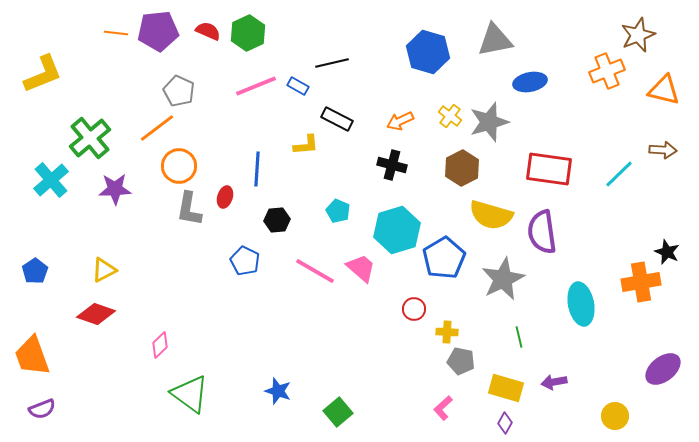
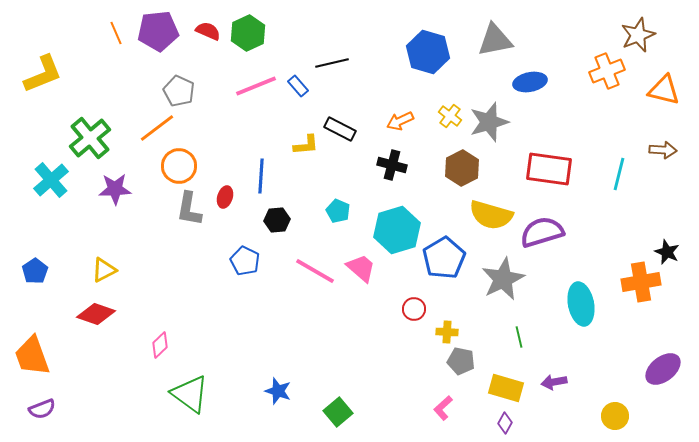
orange line at (116, 33): rotated 60 degrees clockwise
blue rectangle at (298, 86): rotated 20 degrees clockwise
black rectangle at (337, 119): moved 3 px right, 10 px down
blue line at (257, 169): moved 4 px right, 7 px down
cyan line at (619, 174): rotated 32 degrees counterclockwise
purple semicircle at (542, 232): rotated 81 degrees clockwise
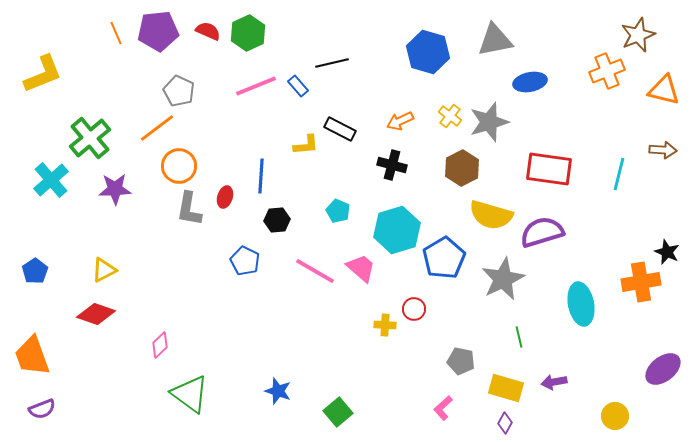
yellow cross at (447, 332): moved 62 px left, 7 px up
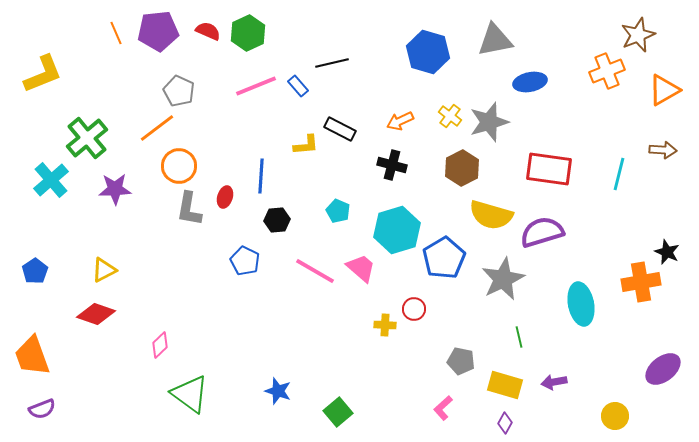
orange triangle at (664, 90): rotated 44 degrees counterclockwise
green cross at (90, 138): moved 3 px left
yellow rectangle at (506, 388): moved 1 px left, 3 px up
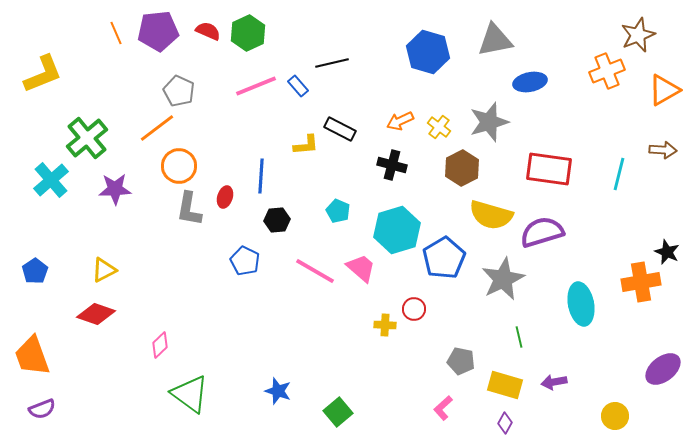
yellow cross at (450, 116): moved 11 px left, 11 px down
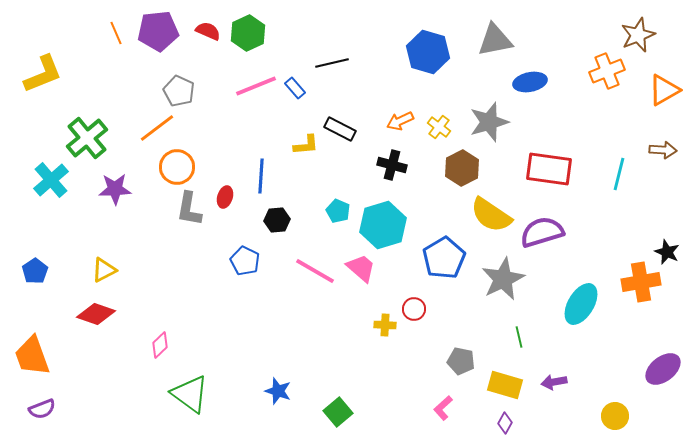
blue rectangle at (298, 86): moved 3 px left, 2 px down
orange circle at (179, 166): moved 2 px left, 1 px down
yellow semicircle at (491, 215): rotated 18 degrees clockwise
cyan hexagon at (397, 230): moved 14 px left, 5 px up
cyan ellipse at (581, 304): rotated 42 degrees clockwise
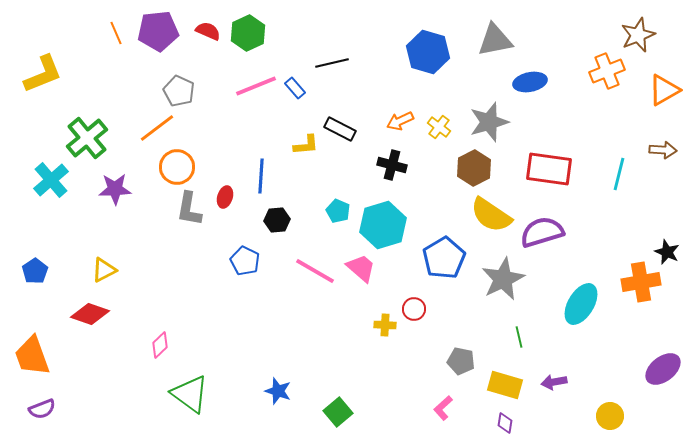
brown hexagon at (462, 168): moved 12 px right
red diamond at (96, 314): moved 6 px left
yellow circle at (615, 416): moved 5 px left
purple diamond at (505, 423): rotated 20 degrees counterclockwise
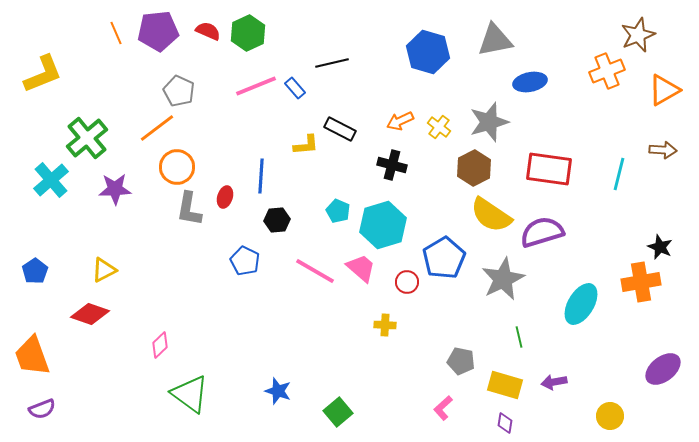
black star at (667, 252): moved 7 px left, 5 px up
red circle at (414, 309): moved 7 px left, 27 px up
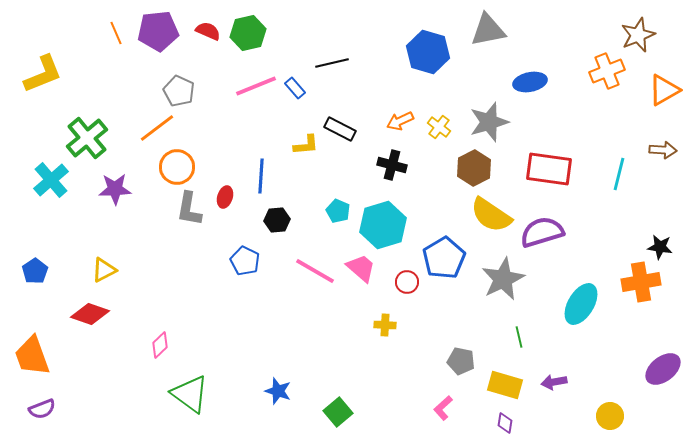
green hexagon at (248, 33): rotated 12 degrees clockwise
gray triangle at (495, 40): moved 7 px left, 10 px up
black star at (660, 247): rotated 15 degrees counterclockwise
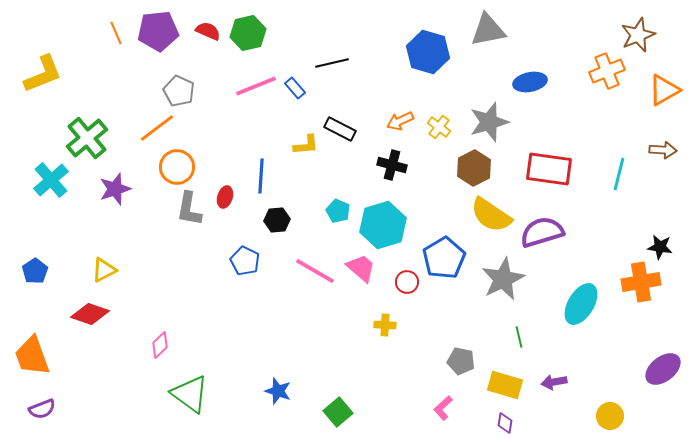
purple star at (115, 189): rotated 16 degrees counterclockwise
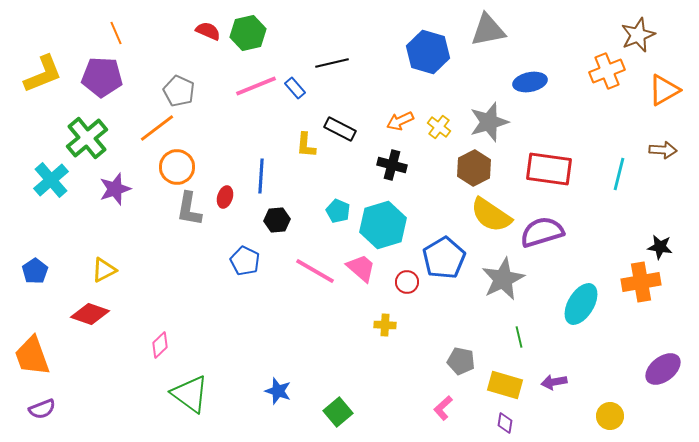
purple pentagon at (158, 31): moved 56 px left, 46 px down; rotated 9 degrees clockwise
yellow L-shape at (306, 145): rotated 100 degrees clockwise
